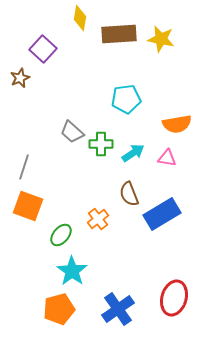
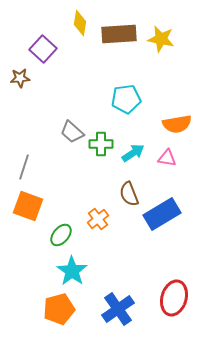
yellow diamond: moved 5 px down
brown star: rotated 18 degrees clockwise
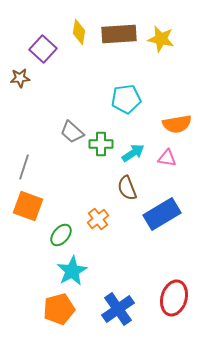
yellow diamond: moved 1 px left, 9 px down
brown semicircle: moved 2 px left, 6 px up
cyan star: rotated 8 degrees clockwise
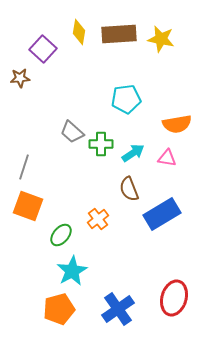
brown semicircle: moved 2 px right, 1 px down
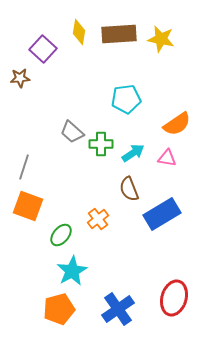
orange semicircle: rotated 24 degrees counterclockwise
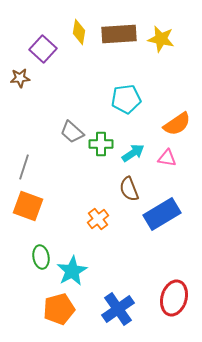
green ellipse: moved 20 px left, 22 px down; rotated 50 degrees counterclockwise
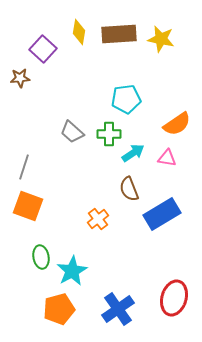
green cross: moved 8 px right, 10 px up
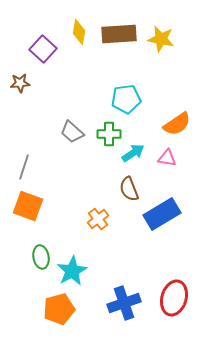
brown star: moved 5 px down
blue cross: moved 6 px right, 6 px up; rotated 16 degrees clockwise
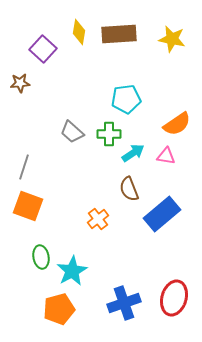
yellow star: moved 11 px right
pink triangle: moved 1 px left, 2 px up
blue rectangle: rotated 9 degrees counterclockwise
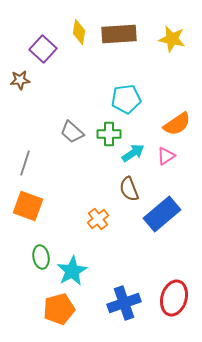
brown star: moved 3 px up
pink triangle: rotated 42 degrees counterclockwise
gray line: moved 1 px right, 4 px up
